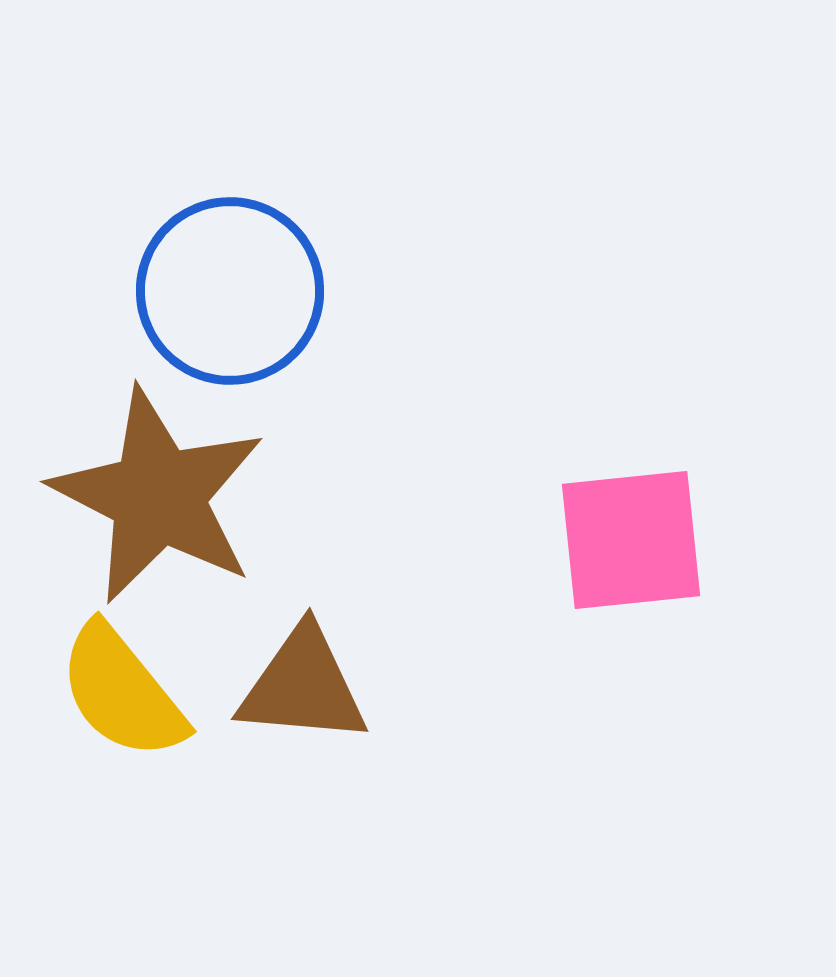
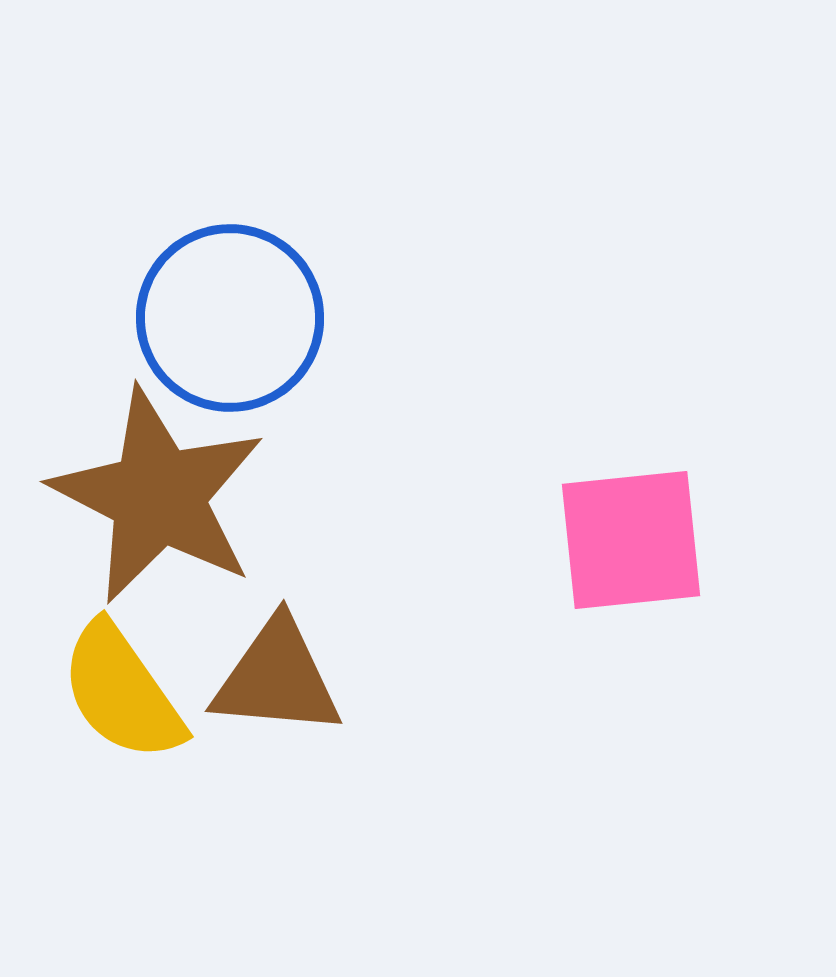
blue circle: moved 27 px down
brown triangle: moved 26 px left, 8 px up
yellow semicircle: rotated 4 degrees clockwise
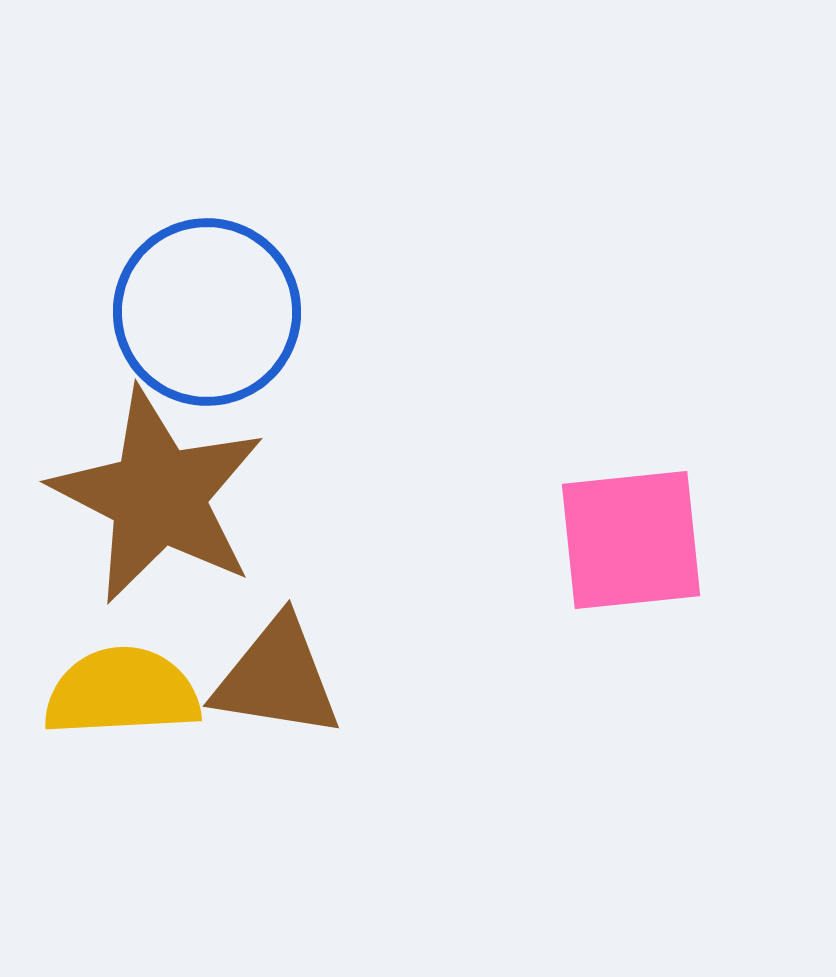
blue circle: moved 23 px left, 6 px up
brown triangle: rotated 4 degrees clockwise
yellow semicircle: rotated 122 degrees clockwise
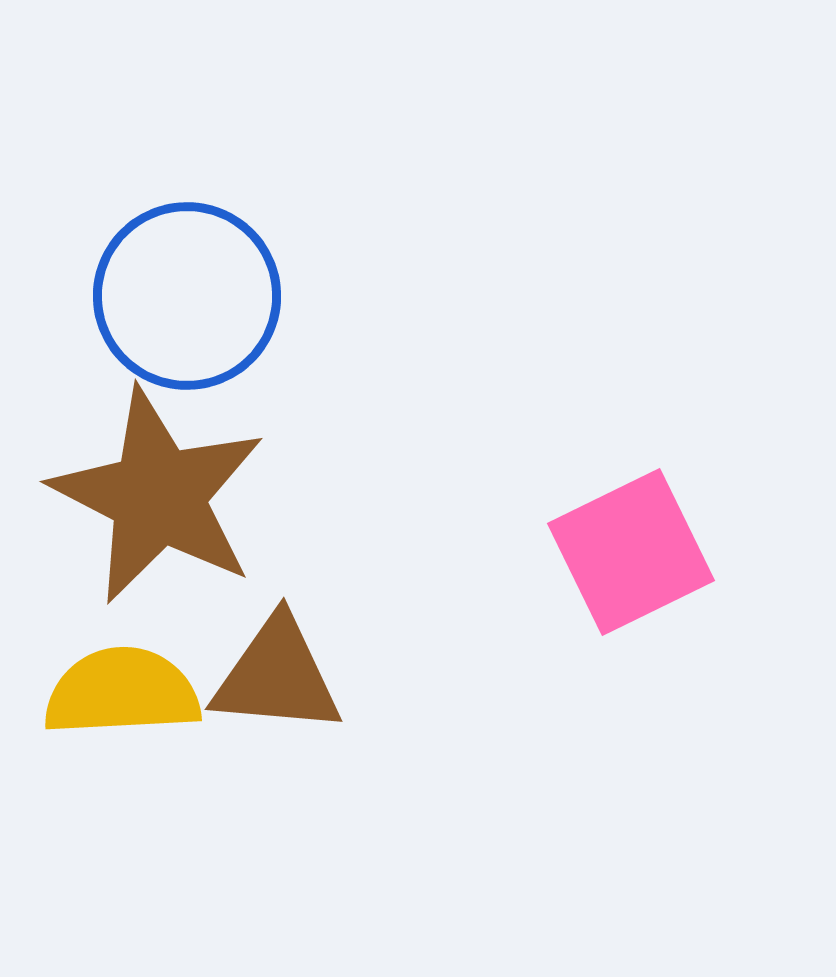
blue circle: moved 20 px left, 16 px up
pink square: moved 12 px down; rotated 20 degrees counterclockwise
brown triangle: moved 2 px up; rotated 4 degrees counterclockwise
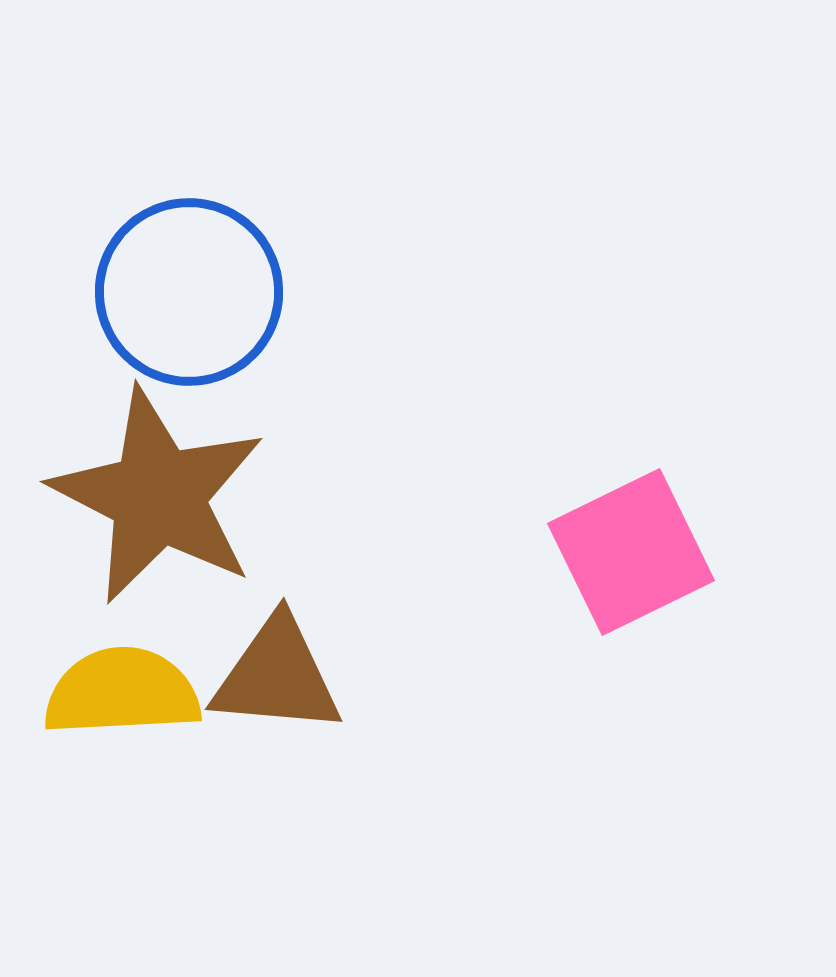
blue circle: moved 2 px right, 4 px up
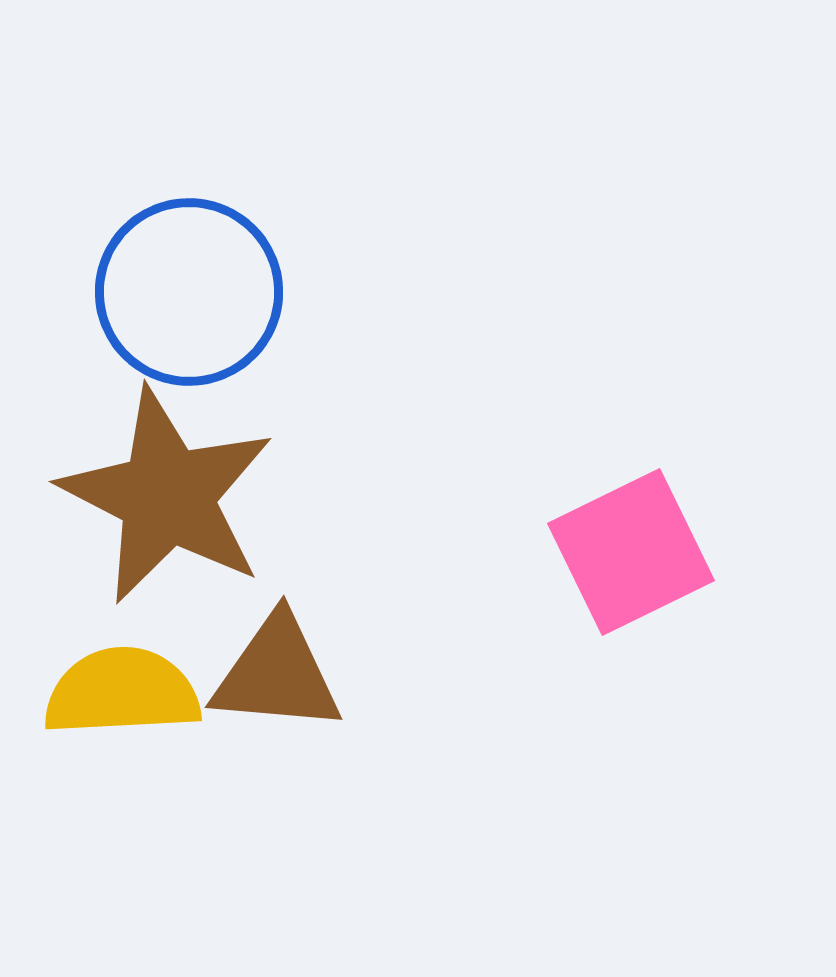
brown star: moved 9 px right
brown triangle: moved 2 px up
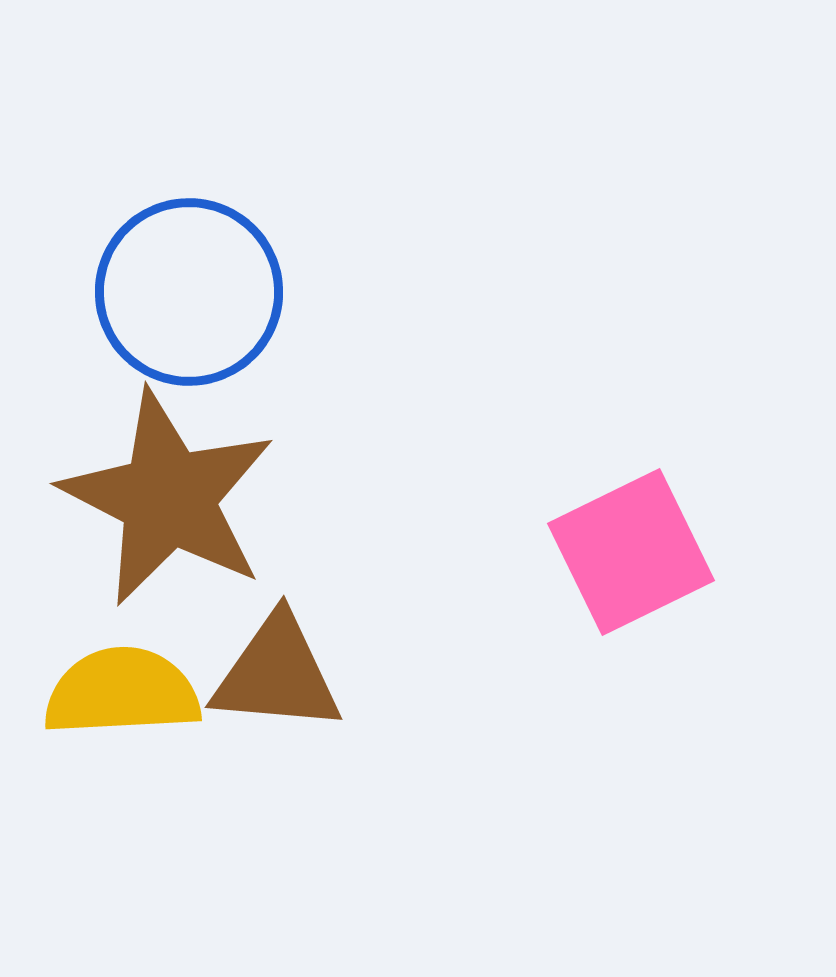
brown star: moved 1 px right, 2 px down
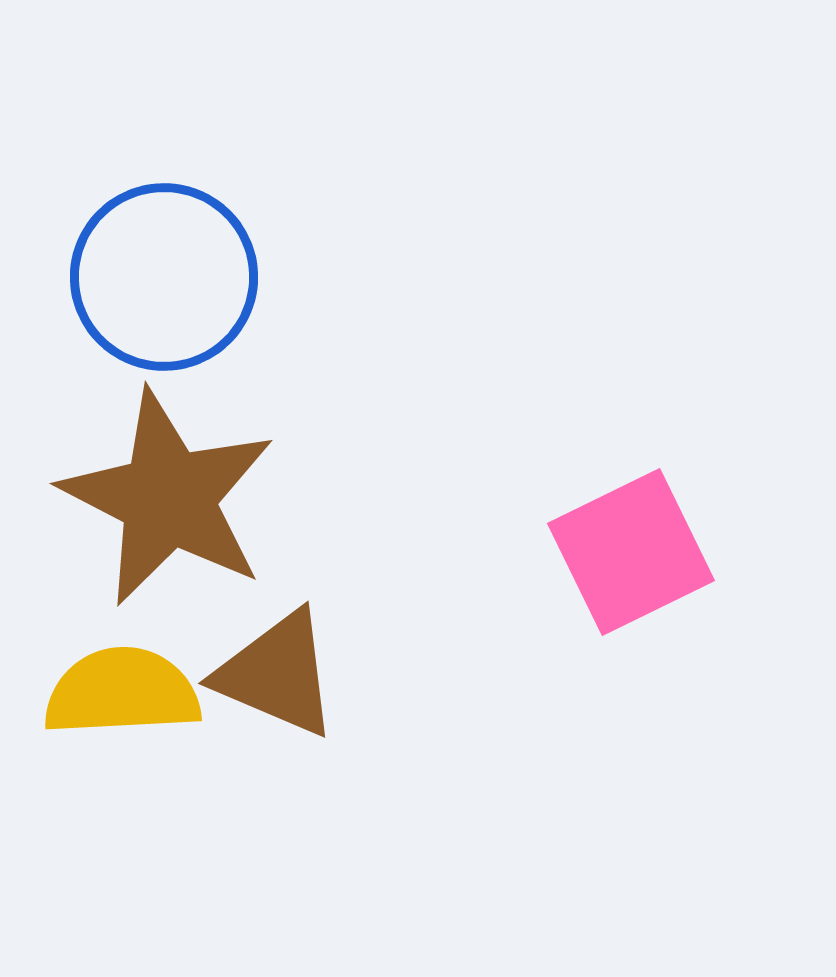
blue circle: moved 25 px left, 15 px up
brown triangle: rotated 18 degrees clockwise
